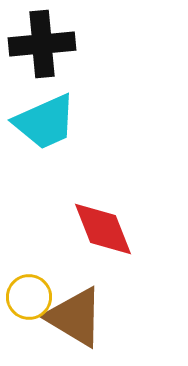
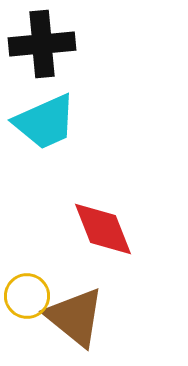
yellow circle: moved 2 px left, 1 px up
brown triangle: rotated 8 degrees clockwise
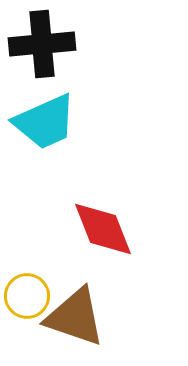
brown triangle: rotated 20 degrees counterclockwise
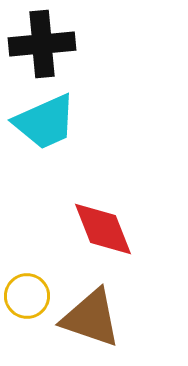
brown triangle: moved 16 px right, 1 px down
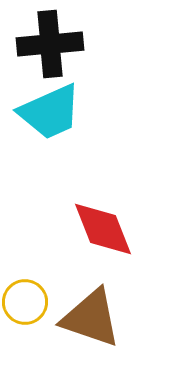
black cross: moved 8 px right
cyan trapezoid: moved 5 px right, 10 px up
yellow circle: moved 2 px left, 6 px down
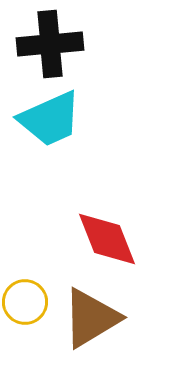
cyan trapezoid: moved 7 px down
red diamond: moved 4 px right, 10 px down
brown triangle: rotated 50 degrees counterclockwise
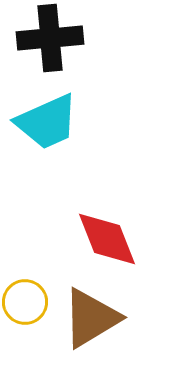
black cross: moved 6 px up
cyan trapezoid: moved 3 px left, 3 px down
